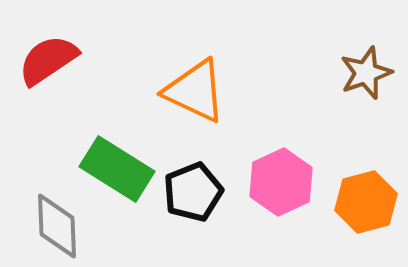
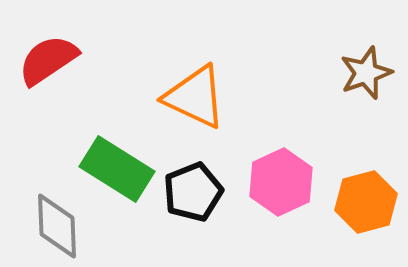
orange triangle: moved 6 px down
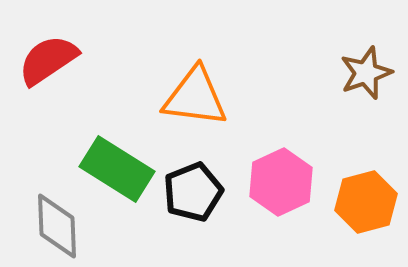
orange triangle: rotated 18 degrees counterclockwise
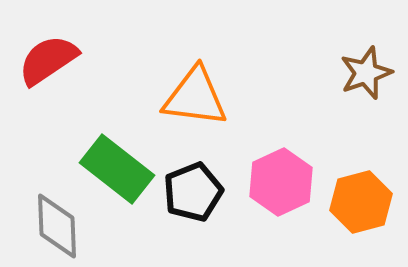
green rectangle: rotated 6 degrees clockwise
orange hexagon: moved 5 px left
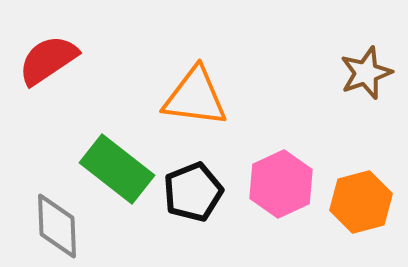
pink hexagon: moved 2 px down
